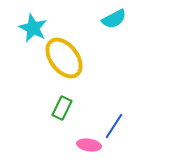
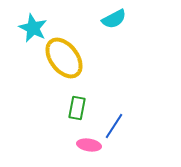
green rectangle: moved 15 px right; rotated 15 degrees counterclockwise
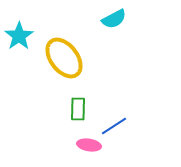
cyan star: moved 14 px left, 8 px down; rotated 12 degrees clockwise
green rectangle: moved 1 px right, 1 px down; rotated 10 degrees counterclockwise
blue line: rotated 24 degrees clockwise
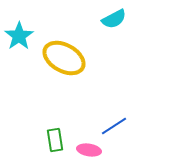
yellow ellipse: rotated 24 degrees counterclockwise
green rectangle: moved 23 px left, 31 px down; rotated 10 degrees counterclockwise
pink ellipse: moved 5 px down
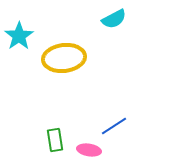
yellow ellipse: rotated 36 degrees counterclockwise
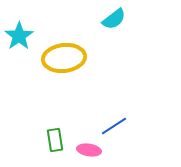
cyan semicircle: rotated 10 degrees counterclockwise
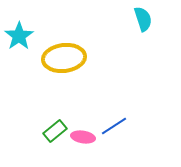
cyan semicircle: moved 29 px right; rotated 70 degrees counterclockwise
green rectangle: moved 9 px up; rotated 60 degrees clockwise
pink ellipse: moved 6 px left, 13 px up
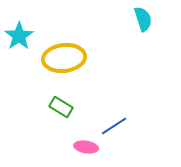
green rectangle: moved 6 px right, 24 px up; rotated 70 degrees clockwise
pink ellipse: moved 3 px right, 10 px down
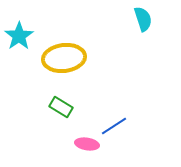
pink ellipse: moved 1 px right, 3 px up
